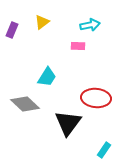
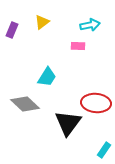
red ellipse: moved 5 px down
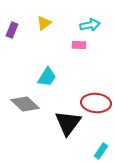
yellow triangle: moved 2 px right, 1 px down
pink rectangle: moved 1 px right, 1 px up
cyan rectangle: moved 3 px left, 1 px down
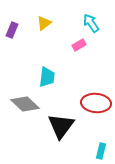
cyan arrow: moved 1 px right, 2 px up; rotated 114 degrees counterclockwise
pink rectangle: rotated 32 degrees counterclockwise
cyan trapezoid: rotated 25 degrees counterclockwise
black triangle: moved 7 px left, 3 px down
cyan rectangle: rotated 21 degrees counterclockwise
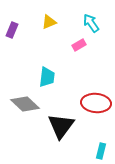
yellow triangle: moved 5 px right, 1 px up; rotated 14 degrees clockwise
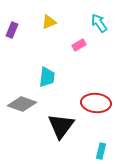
cyan arrow: moved 8 px right
gray diamond: moved 3 px left; rotated 24 degrees counterclockwise
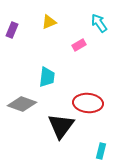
red ellipse: moved 8 px left
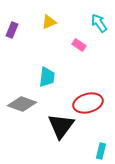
pink rectangle: rotated 64 degrees clockwise
red ellipse: rotated 20 degrees counterclockwise
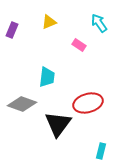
black triangle: moved 3 px left, 2 px up
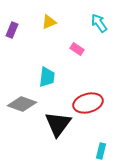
pink rectangle: moved 2 px left, 4 px down
